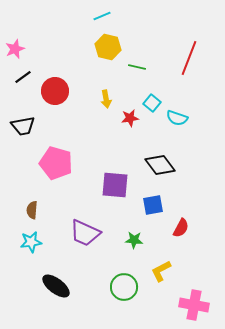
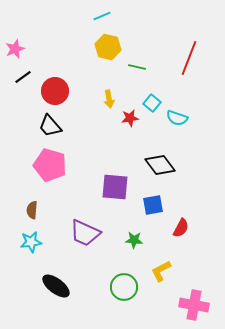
yellow arrow: moved 3 px right
black trapezoid: moved 27 px right; rotated 60 degrees clockwise
pink pentagon: moved 6 px left, 2 px down
purple square: moved 2 px down
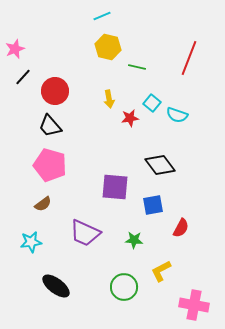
black line: rotated 12 degrees counterclockwise
cyan semicircle: moved 3 px up
brown semicircle: moved 11 px right, 6 px up; rotated 132 degrees counterclockwise
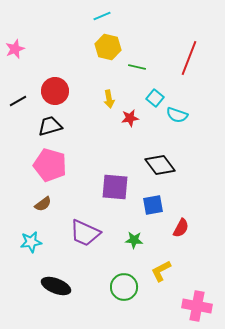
black line: moved 5 px left, 24 px down; rotated 18 degrees clockwise
cyan square: moved 3 px right, 5 px up
black trapezoid: rotated 115 degrees clockwise
black ellipse: rotated 16 degrees counterclockwise
pink cross: moved 3 px right, 1 px down
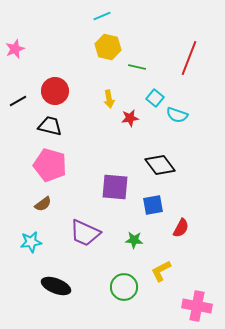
black trapezoid: rotated 30 degrees clockwise
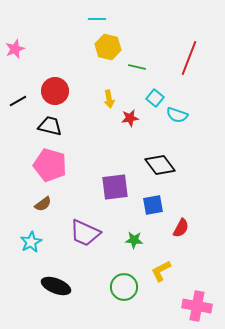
cyan line: moved 5 px left, 3 px down; rotated 24 degrees clockwise
purple square: rotated 12 degrees counterclockwise
cyan star: rotated 20 degrees counterclockwise
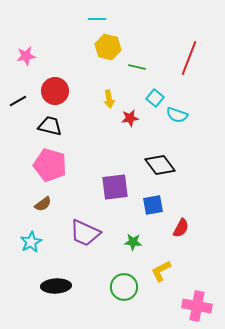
pink star: moved 11 px right, 7 px down; rotated 12 degrees clockwise
green star: moved 1 px left, 2 px down
black ellipse: rotated 24 degrees counterclockwise
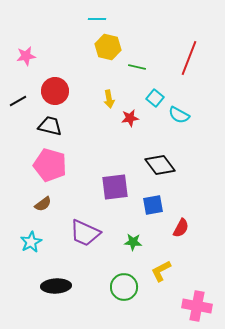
cyan semicircle: moved 2 px right; rotated 10 degrees clockwise
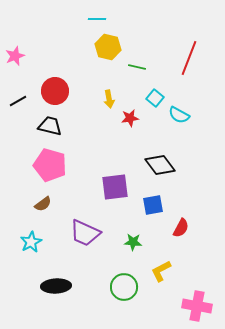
pink star: moved 11 px left; rotated 12 degrees counterclockwise
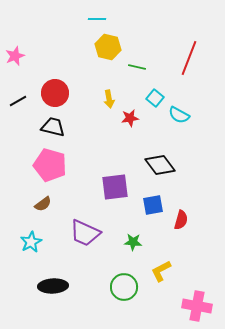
red circle: moved 2 px down
black trapezoid: moved 3 px right, 1 px down
red semicircle: moved 8 px up; rotated 12 degrees counterclockwise
black ellipse: moved 3 px left
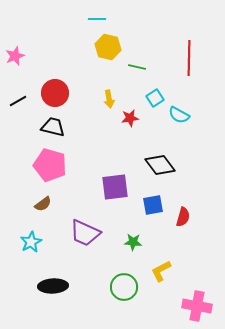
red line: rotated 20 degrees counterclockwise
cyan square: rotated 18 degrees clockwise
red semicircle: moved 2 px right, 3 px up
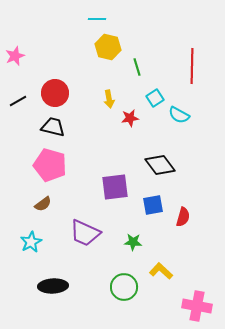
red line: moved 3 px right, 8 px down
green line: rotated 60 degrees clockwise
yellow L-shape: rotated 70 degrees clockwise
